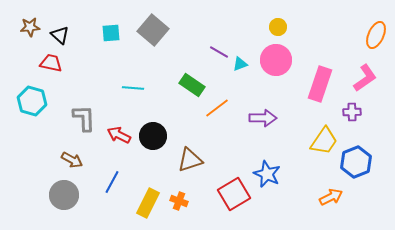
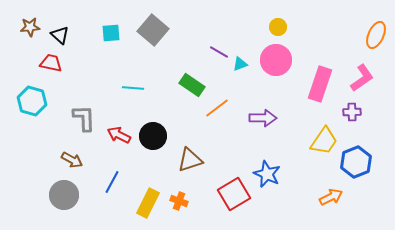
pink L-shape: moved 3 px left
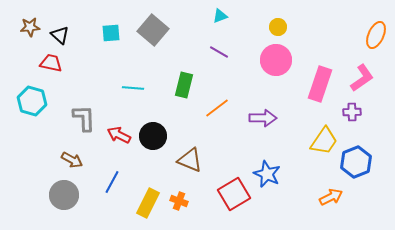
cyan triangle: moved 20 px left, 48 px up
green rectangle: moved 8 px left; rotated 70 degrees clockwise
brown triangle: rotated 40 degrees clockwise
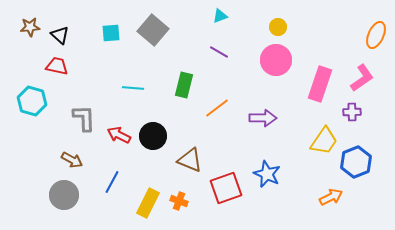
red trapezoid: moved 6 px right, 3 px down
red square: moved 8 px left, 6 px up; rotated 12 degrees clockwise
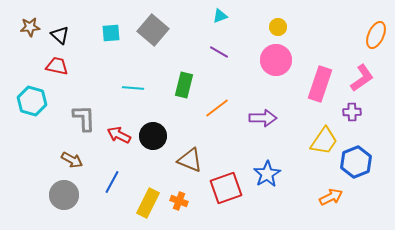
blue star: rotated 16 degrees clockwise
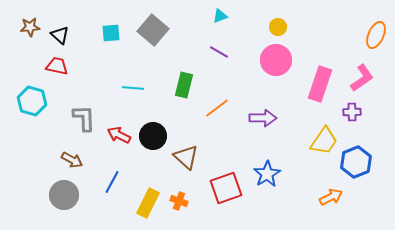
brown triangle: moved 4 px left, 3 px up; rotated 20 degrees clockwise
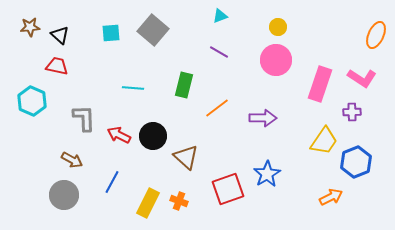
pink L-shape: rotated 68 degrees clockwise
cyan hexagon: rotated 8 degrees clockwise
red square: moved 2 px right, 1 px down
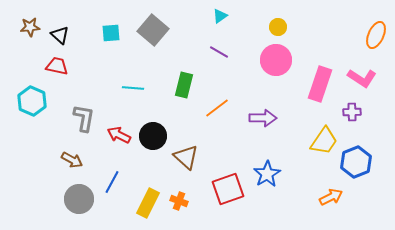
cyan triangle: rotated 14 degrees counterclockwise
gray L-shape: rotated 12 degrees clockwise
gray circle: moved 15 px right, 4 px down
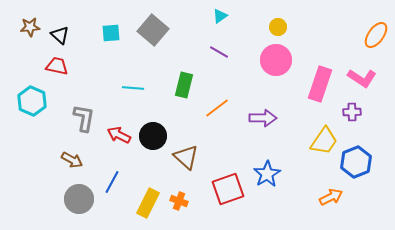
orange ellipse: rotated 12 degrees clockwise
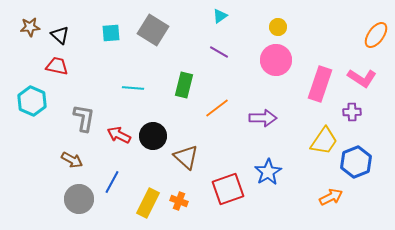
gray square: rotated 8 degrees counterclockwise
blue star: moved 1 px right, 2 px up
